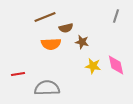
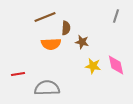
brown semicircle: rotated 72 degrees counterclockwise
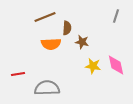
brown semicircle: moved 1 px right
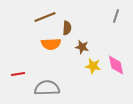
brown star: moved 5 px down
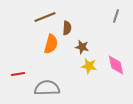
orange semicircle: rotated 72 degrees counterclockwise
yellow star: moved 4 px left
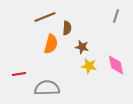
red line: moved 1 px right
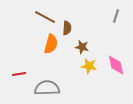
brown line: rotated 50 degrees clockwise
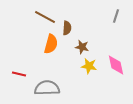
red line: rotated 24 degrees clockwise
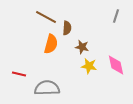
brown line: moved 1 px right
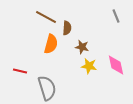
gray line: rotated 40 degrees counterclockwise
red line: moved 1 px right, 3 px up
gray semicircle: rotated 75 degrees clockwise
